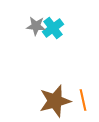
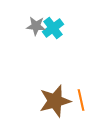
orange line: moved 2 px left
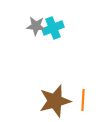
cyan cross: rotated 15 degrees clockwise
orange line: moved 2 px right; rotated 15 degrees clockwise
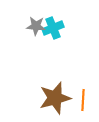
brown star: moved 3 px up
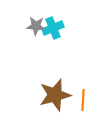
brown star: moved 3 px up
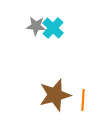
cyan cross: rotated 25 degrees counterclockwise
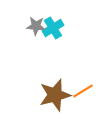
cyan cross: rotated 15 degrees clockwise
orange line: moved 9 px up; rotated 55 degrees clockwise
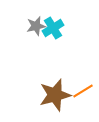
gray star: rotated 18 degrees counterclockwise
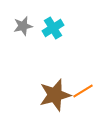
gray star: moved 13 px left
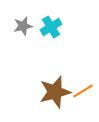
cyan cross: moved 2 px left, 1 px up
brown star: moved 3 px up
